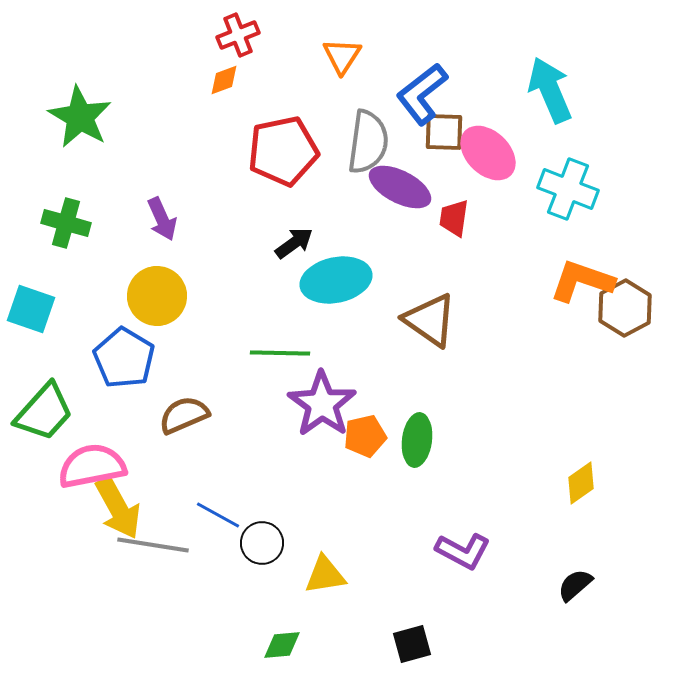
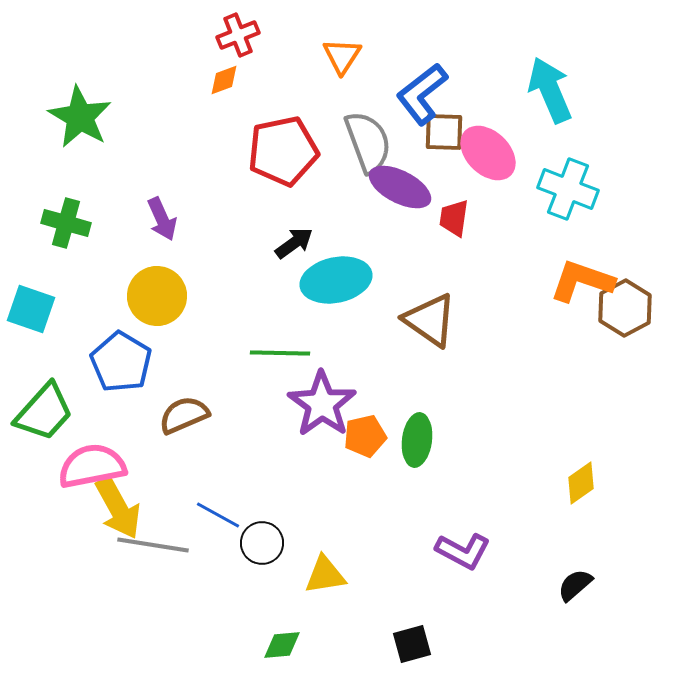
gray semicircle: rotated 28 degrees counterclockwise
blue pentagon: moved 3 px left, 4 px down
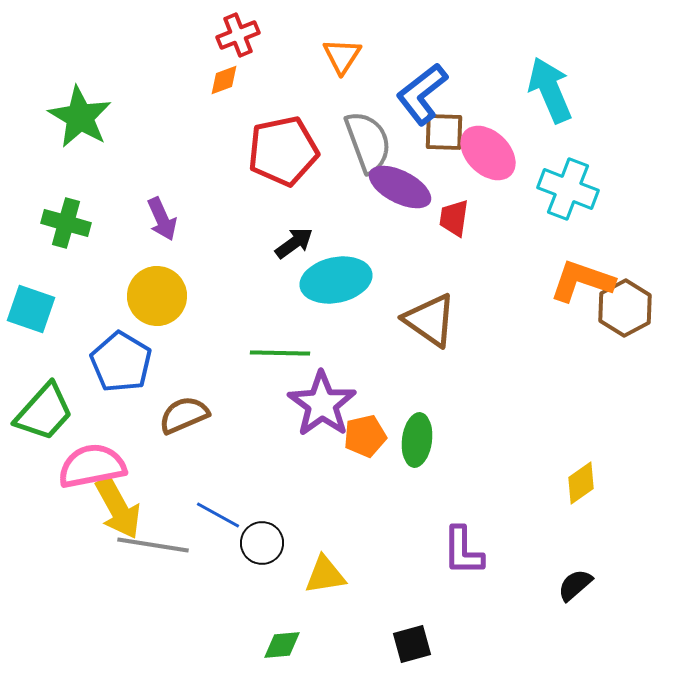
purple L-shape: rotated 62 degrees clockwise
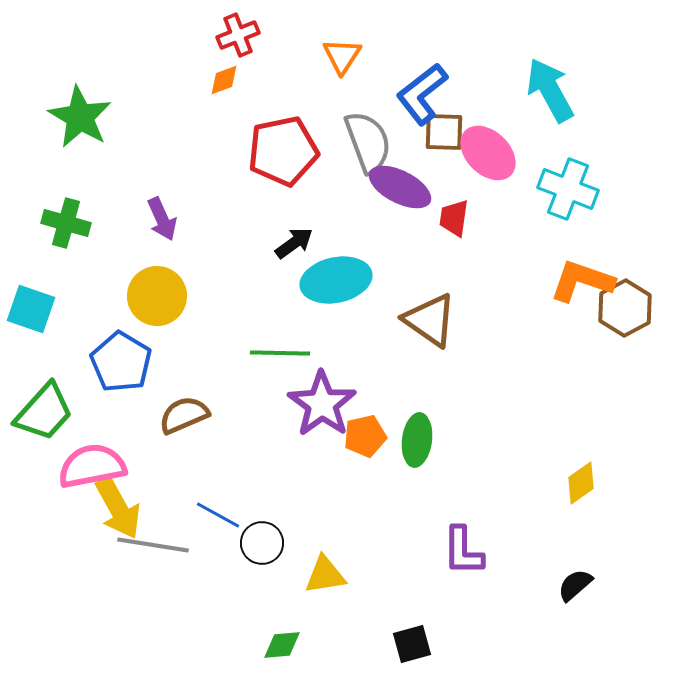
cyan arrow: rotated 6 degrees counterclockwise
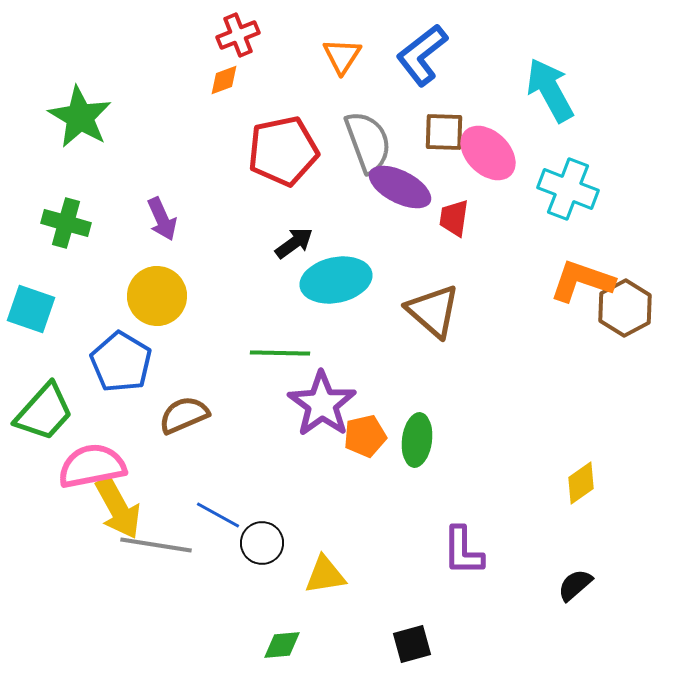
blue L-shape: moved 39 px up
brown triangle: moved 3 px right, 9 px up; rotated 6 degrees clockwise
gray line: moved 3 px right
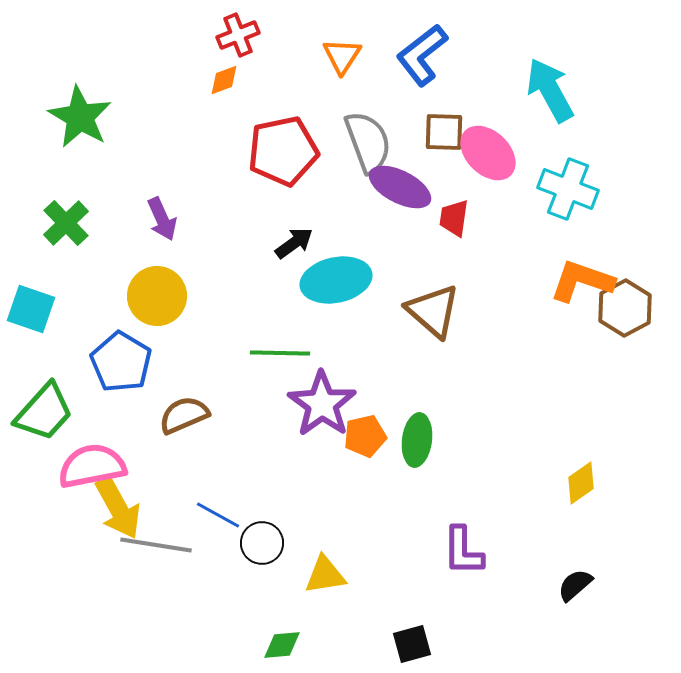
green cross: rotated 30 degrees clockwise
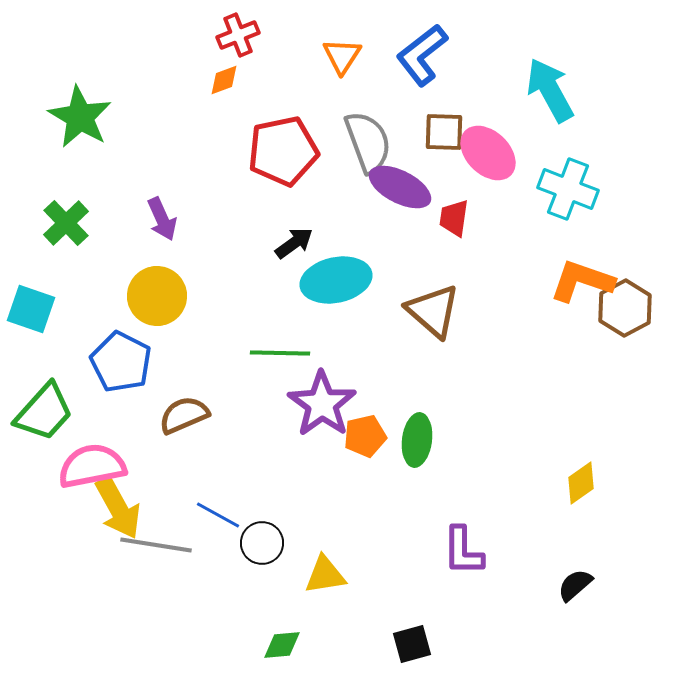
blue pentagon: rotated 4 degrees counterclockwise
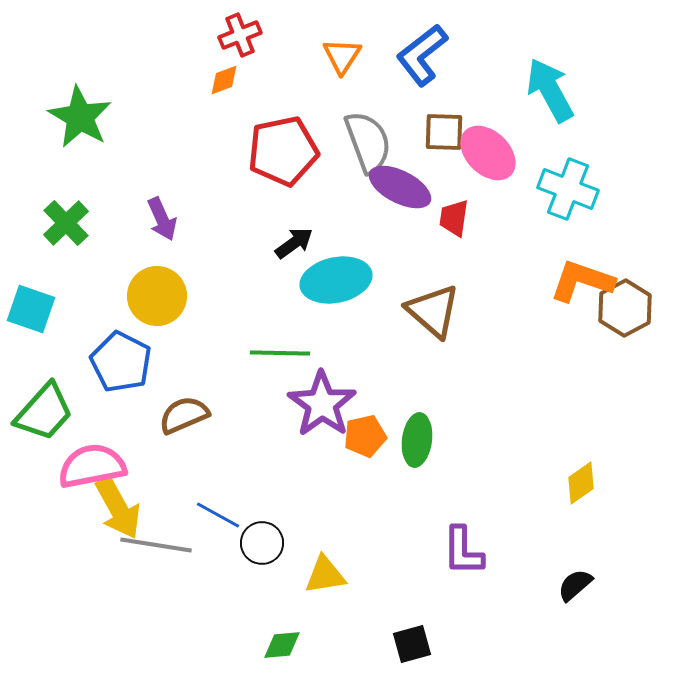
red cross: moved 2 px right
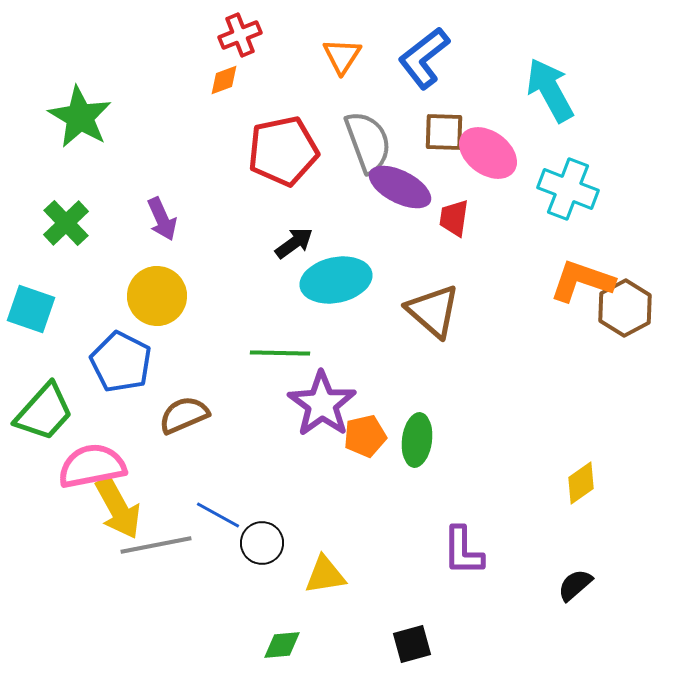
blue L-shape: moved 2 px right, 3 px down
pink ellipse: rotated 8 degrees counterclockwise
gray line: rotated 20 degrees counterclockwise
